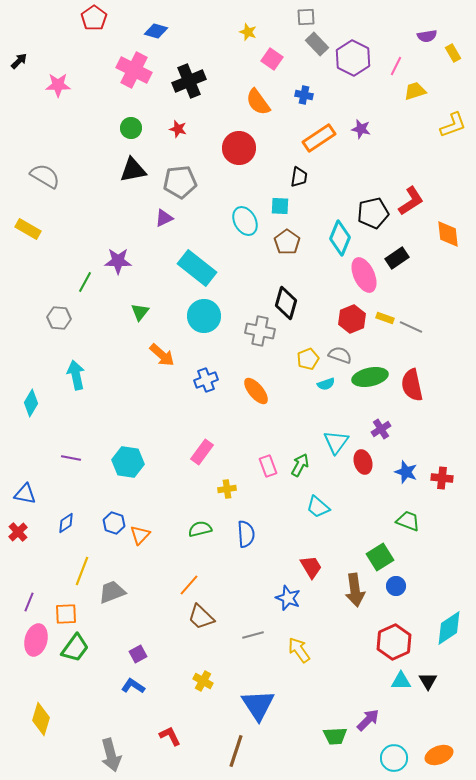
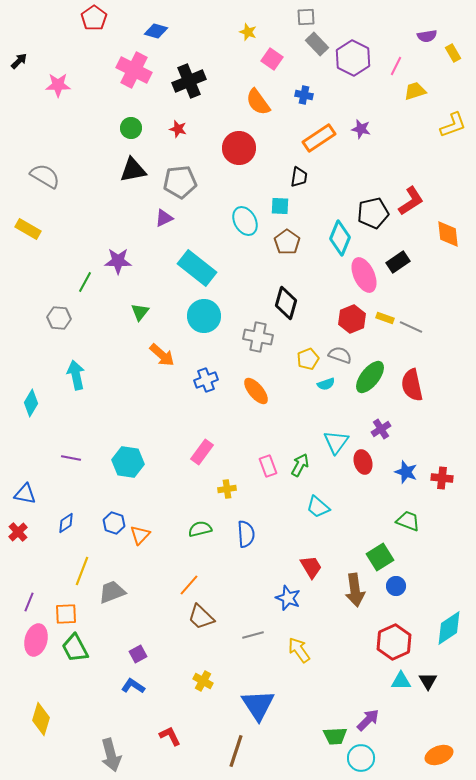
black rectangle at (397, 258): moved 1 px right, 4 px down
gray cross at (260, 331): moved 2 px left, 6 px down
green ellipse at (370, 377): rotated 40 degrees counterclockwise
green trapezoid at (75, 648): rotated 116 degrees clockwise
cyan circle at (394, 758): moved 33 px left
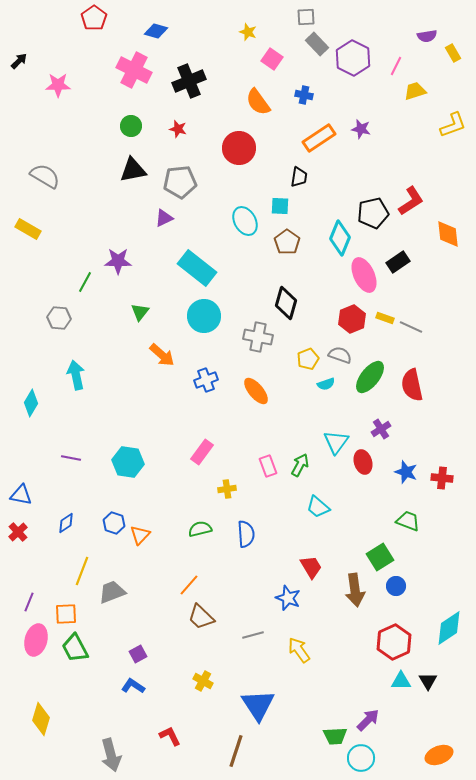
green circle at (131, 128): moved 2 px up
blue triangle at (25, 494): moved 4 px left, 1 px down
